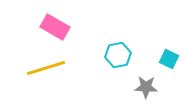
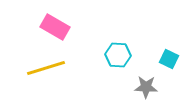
cyan hexagon: rotated 15 degrees clockwise
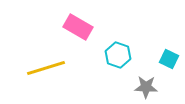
pink rectangle: moved 23 px right
cyan hexagon: rotated 15 degrees clockwise
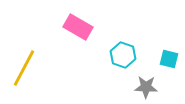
cyan hexagon: moved 5 px right
cyan square: rotated 12 degrees counterclockwise
yellow line: moved 22 px left; rotated 45 degrees counterclockwise
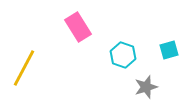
pink rectangle: rotated 28 degrees clockwise
cyan square: moved 9 px up; rotated 30 degrees counterclockwise
gray star: rotated 20 degrees counterclockwise
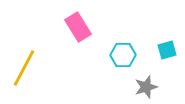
cyan square: moved 2 px left
cyan hexagon: rotated 20 degrees counterclockwise
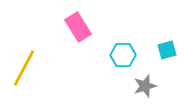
gray star: moved 1 px left, 1 px up
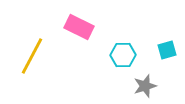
pink rectangle: moved 1 px right; rotated 32 degrees counterclockwise
yellow line: moved 8 px right, 12 px up
